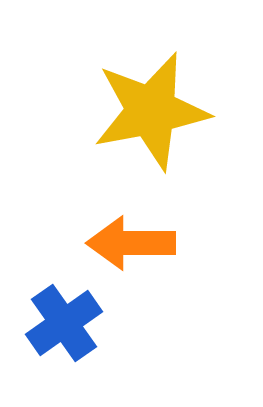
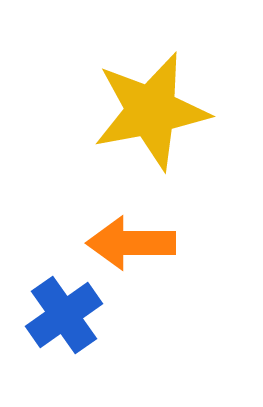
blue cross: moved 8 px up
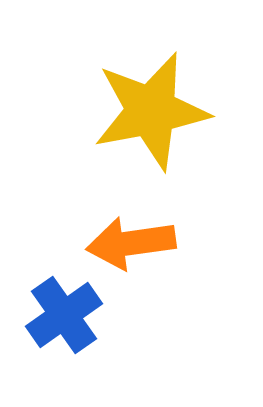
orange arrow: rotated 8 degrees counterclockwise
